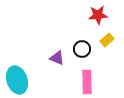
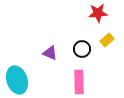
red star: moved 2 px up
purple triangle: moved 7 px left, 5 px up
pink rectangle: moved 8 px left
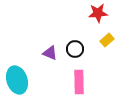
black circle: moved 7 px left
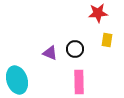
yellow rectangle: rotated 40 degrees counterclockwise
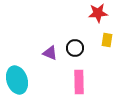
black circle: moved 1 px up
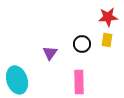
red star: moved 10 px right, 4 px down
black circle: moved 7 px right, 4 px up
purple triangle: rotated 42 degrees clockwise
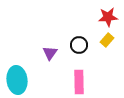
yellow rectangle: rotated 32 degrees clockwise
black circle: moved 3 px left, 1 px down
cyan ellipse: rotated 12 degrees clockwise
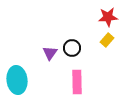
black circle: moved 7 px left, 3 px down
pink rectangle: moved 2 px left
